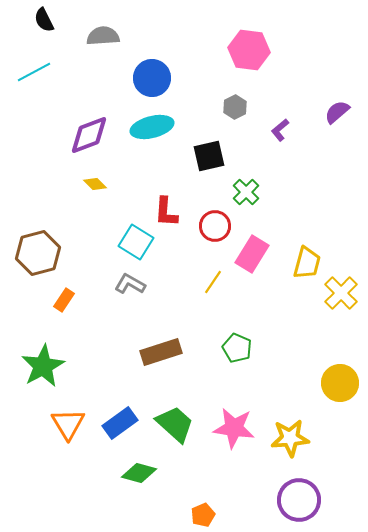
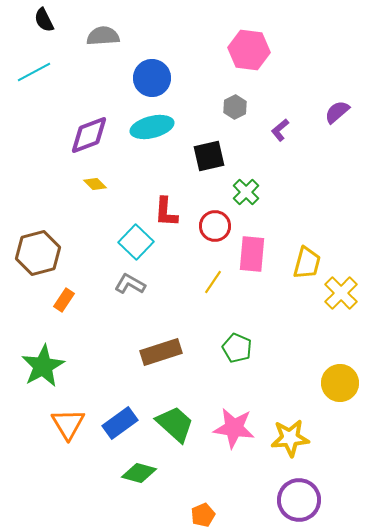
cyan square: rotated 12 degrees clockwise
pink rectangle: rotated 27 degrees counterclockwise
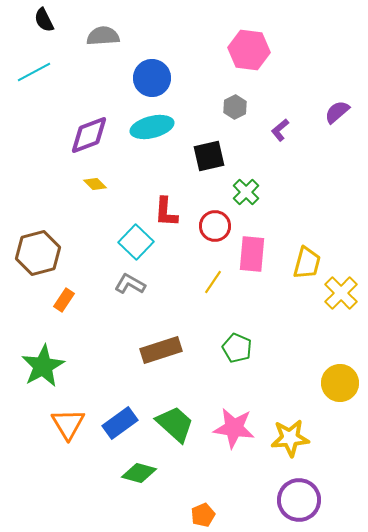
brown rectangle: moved 2 px up
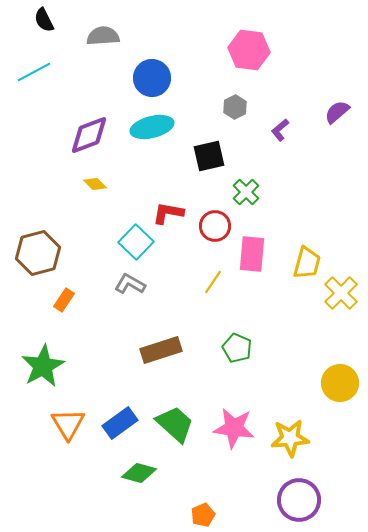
red L-shape: moved 2 px right, 1 px down; rotated 96 degrees clockwise
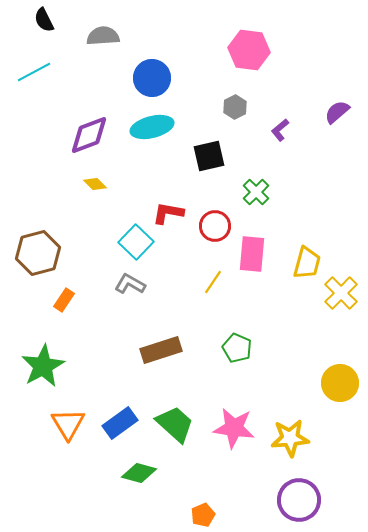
green cross: moved 10 px right
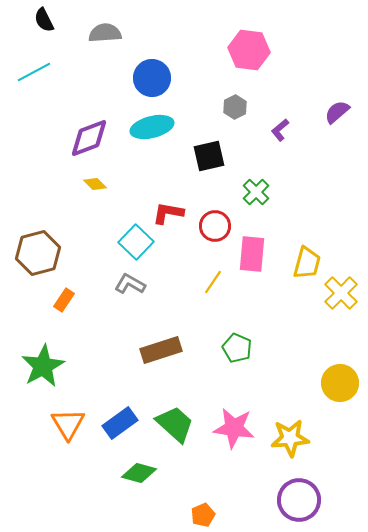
gray semicircle: moved 2 px right, 3 px up
purple diamond: moved 3 px down
